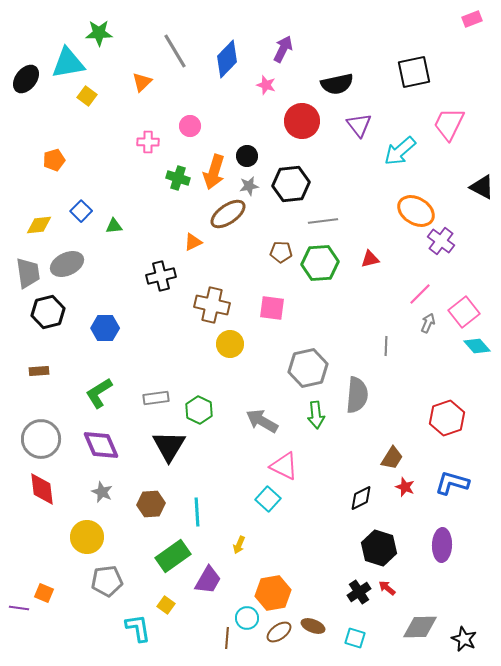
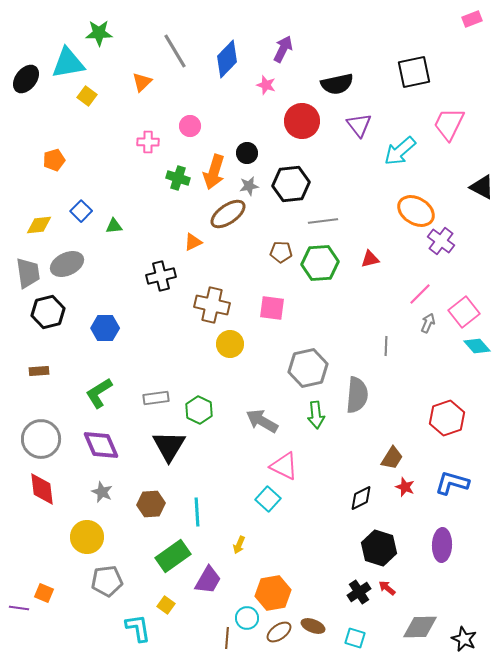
black circle at (247, 156): moved 3 px up
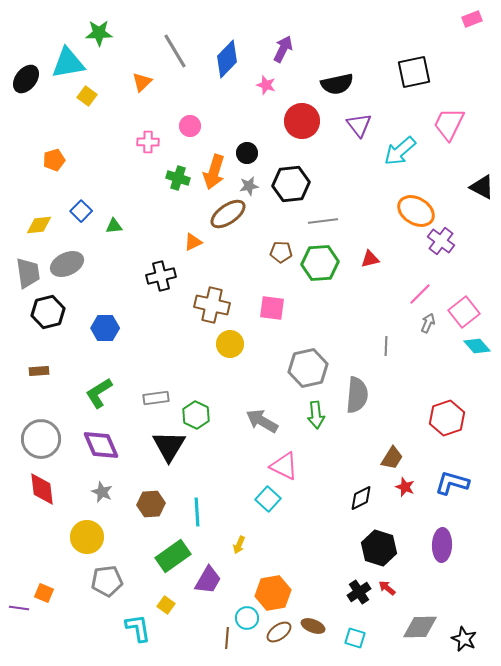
green hexagon at (199, 410): moved 3 px left, 5 px down
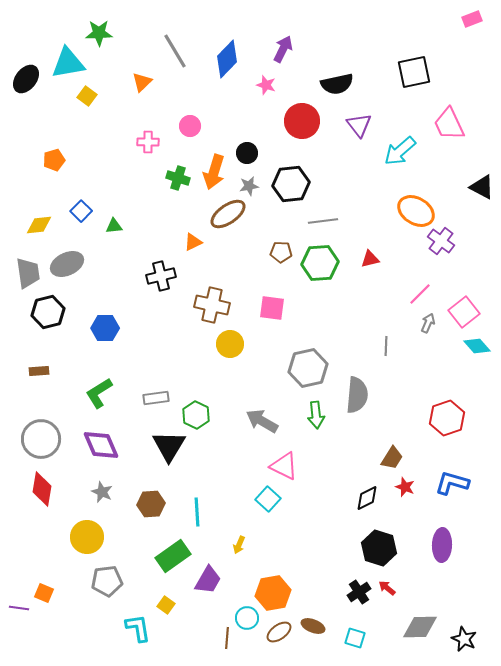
pink trapezoid at (449, 124): rotated 51 degrees counterclockwise
red diamond at (42, 489): rotated 16 degrees clockwise
black diamond at (361, 498): moved 6 px right
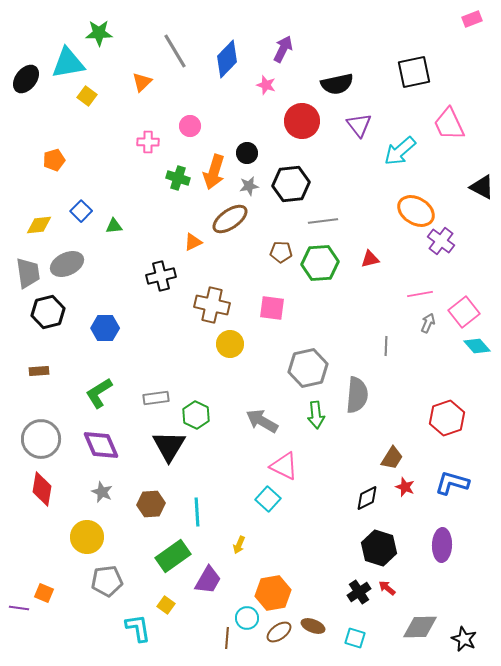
brown ellipse at (228, 214): moved 2 px right, 5 px down
pink line at (420, 294): rotated 35 degrees clockwise
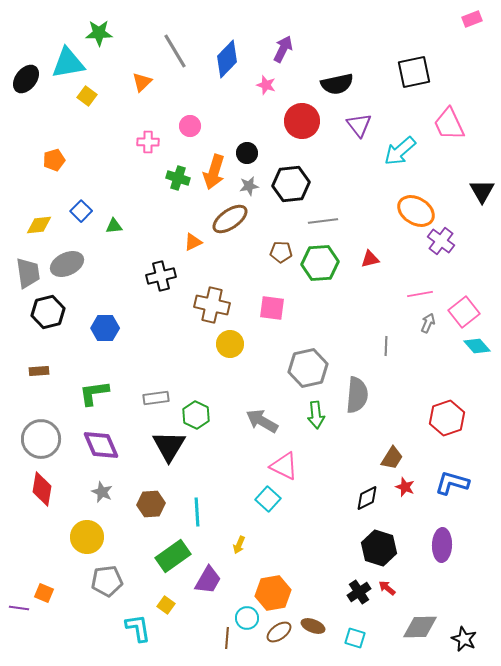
black triangle at (482, 187): moved 4 px down; rotated 32 degrees clockwise
green L-shape at (99, 393): moved 5 px left; rotated 24 degrees clockwise
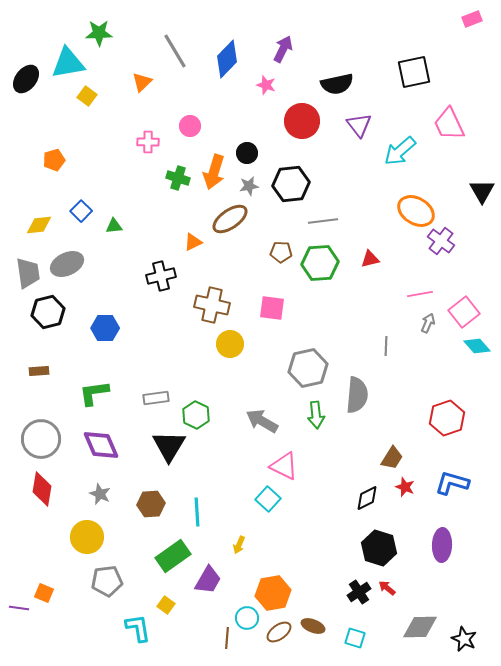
gray star at (102, 492): moved 2 px left, 2 px down
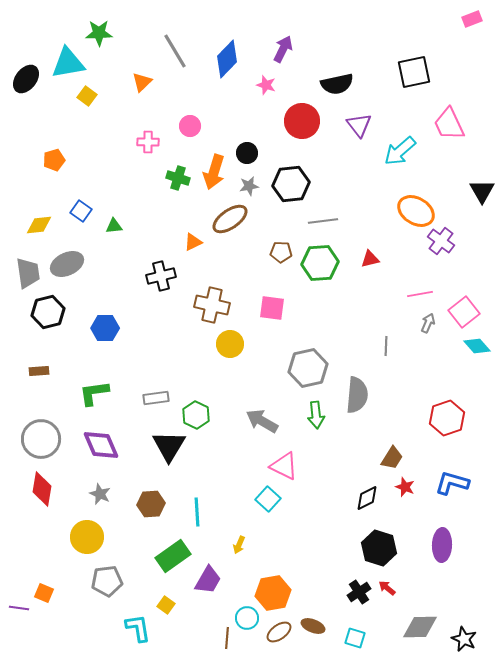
blue square at (81, 211): rotated 10 degrees counterclockwise
